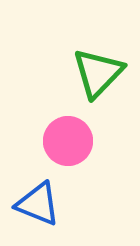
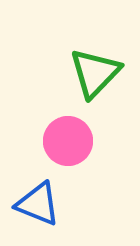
green triangle: moved 3 px left
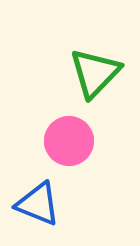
pink circle: moved 1 px right
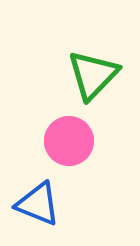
green triangle: moved 2 px left, 2 px down
